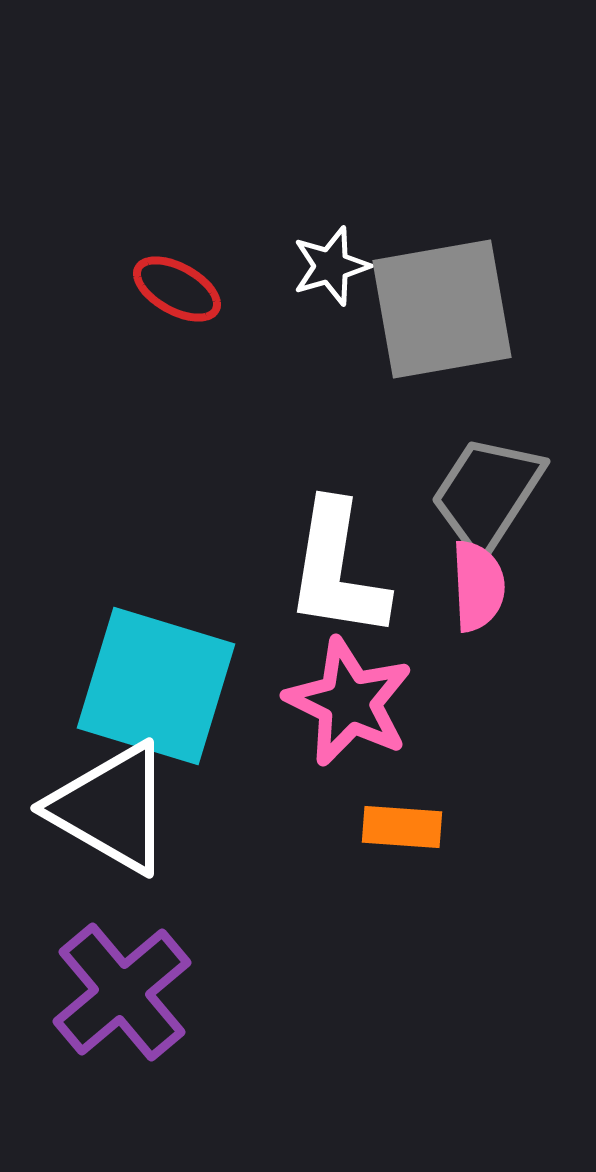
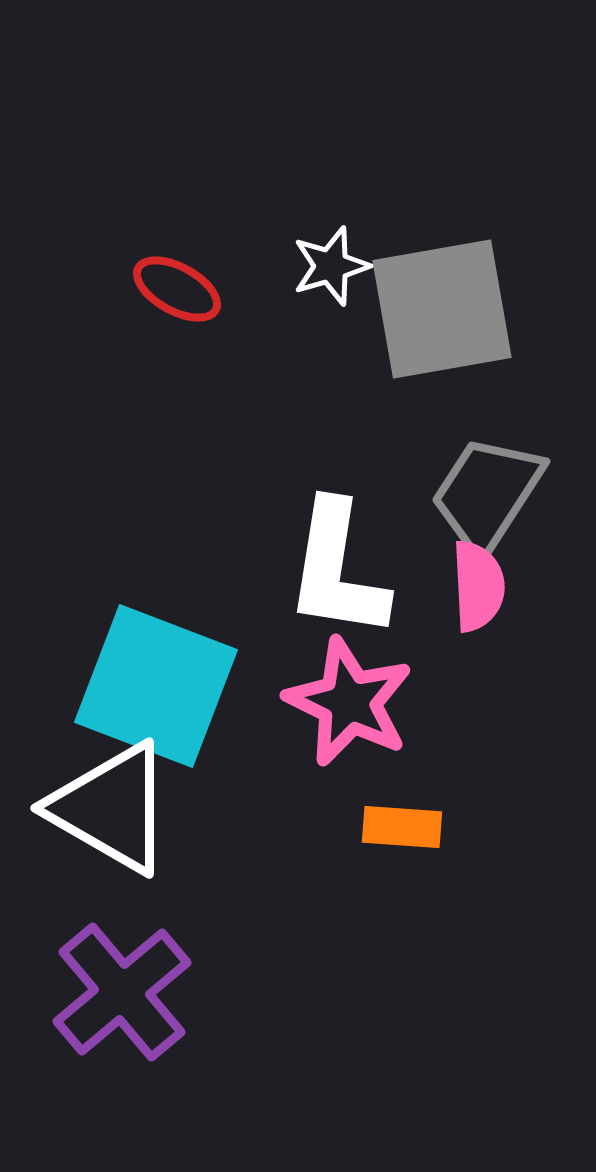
cyan square: rotated 4 degrees clockwise
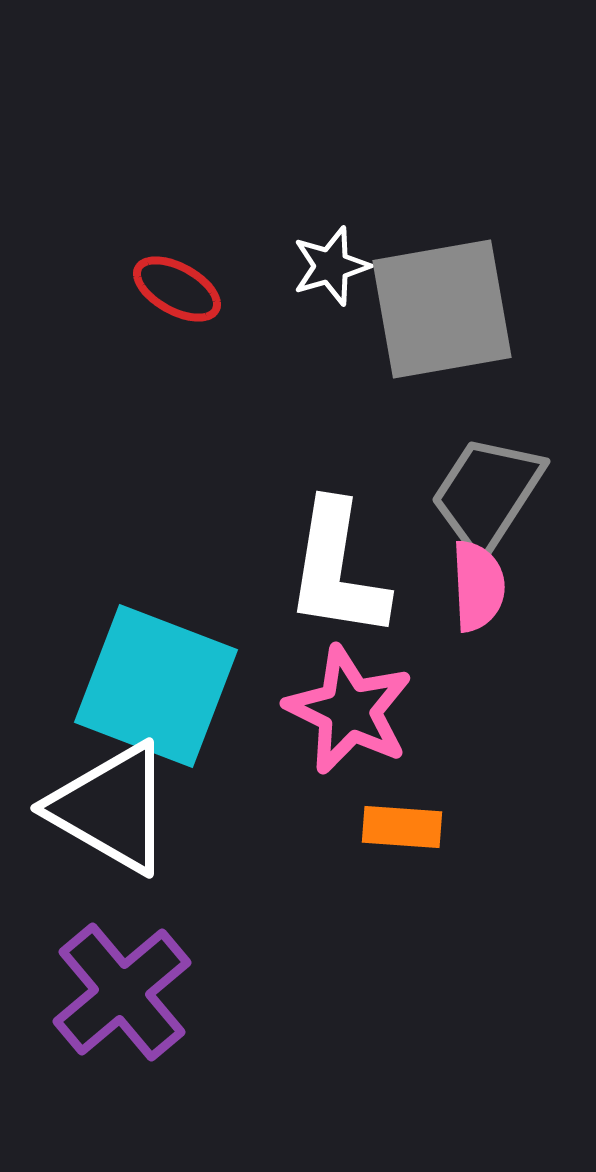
pink star: moved 8 px down
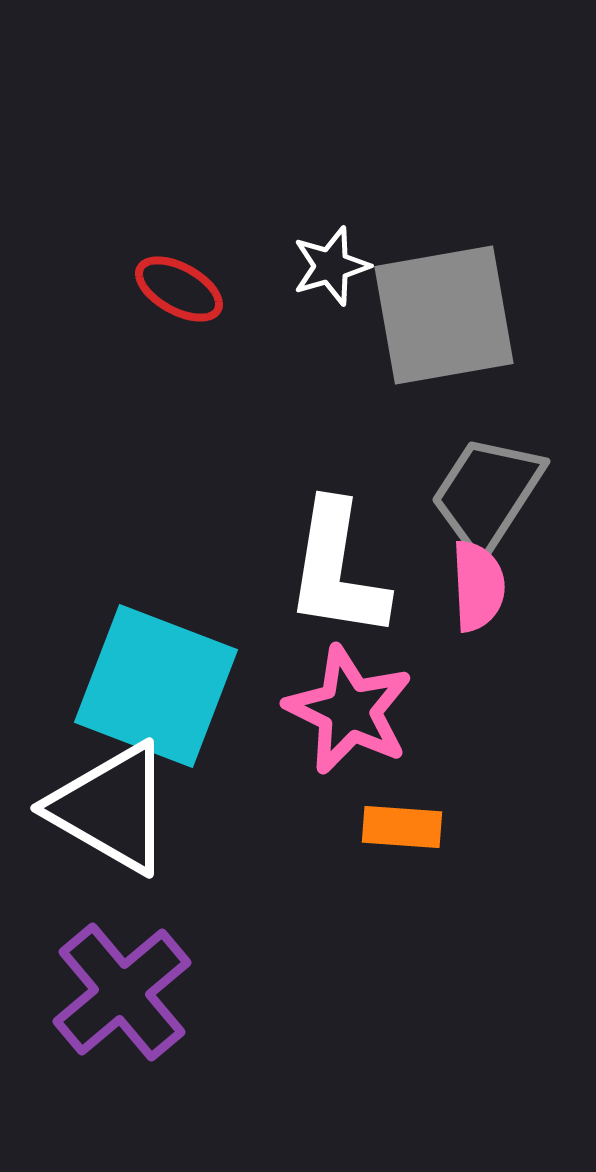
red ellipse: moved 2 px right
gray square: moved 2 px right, 6 px down
